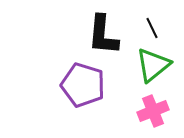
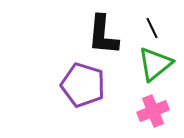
green triangle: moved 2 px right, 1 px up
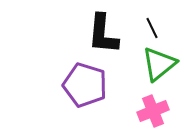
black L-shape: moved 1 px up
green triangle: moved 4 px right
purple pentagon: moved 2 px right
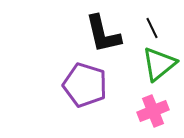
black L-shape: rotated 18 degrees counterclockwise
